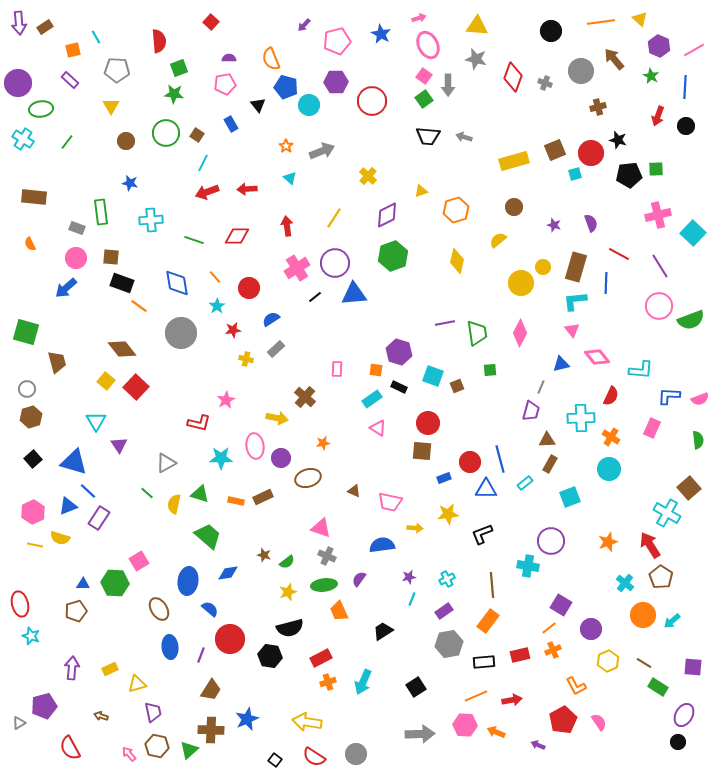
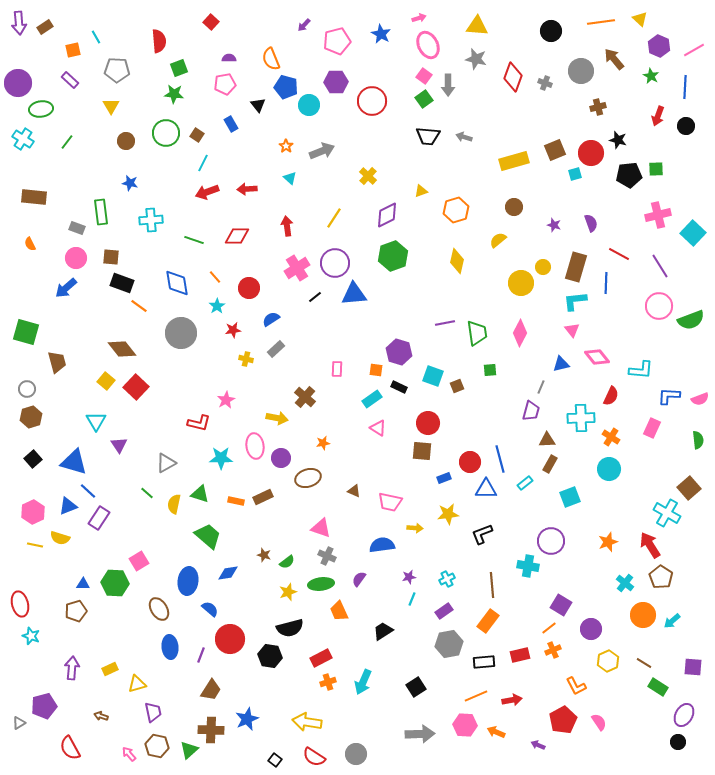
green ellipse at (324, 585): moved 3 px left, 1 px up
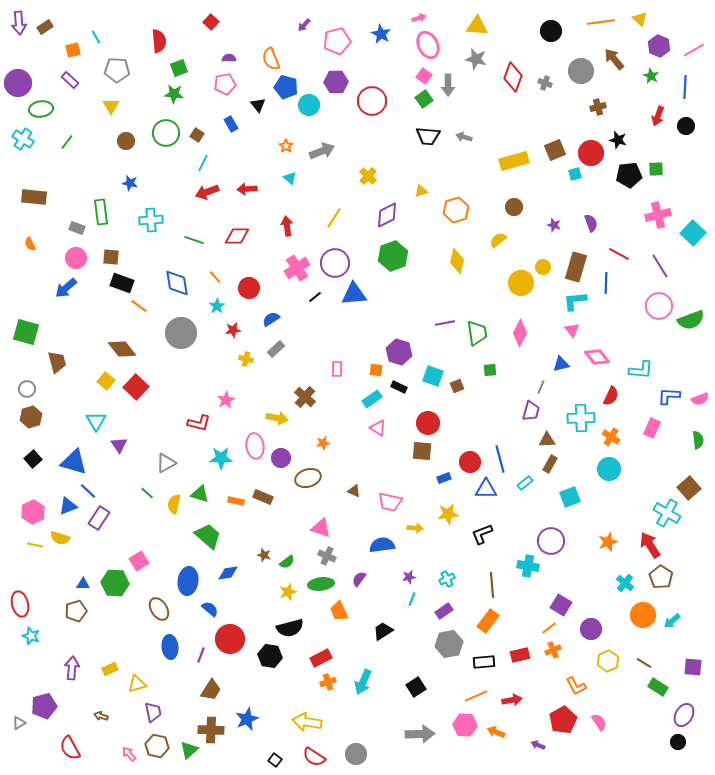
brown rectangle at (263, 497): rotated 48 degrees clockwise
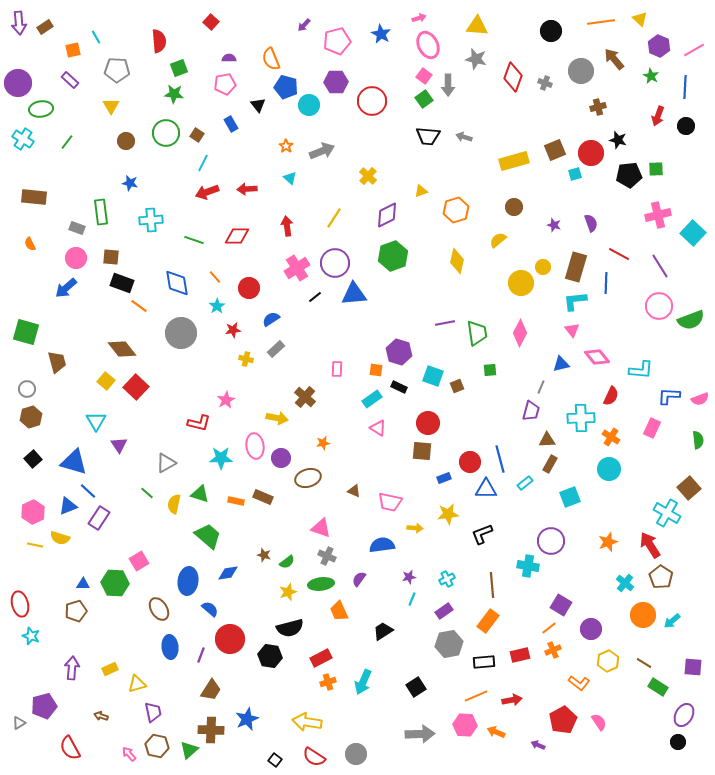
orange L-shape at (576, 686): moved 3 px right, 3 px up; rotated 25 degrees counterclockwise
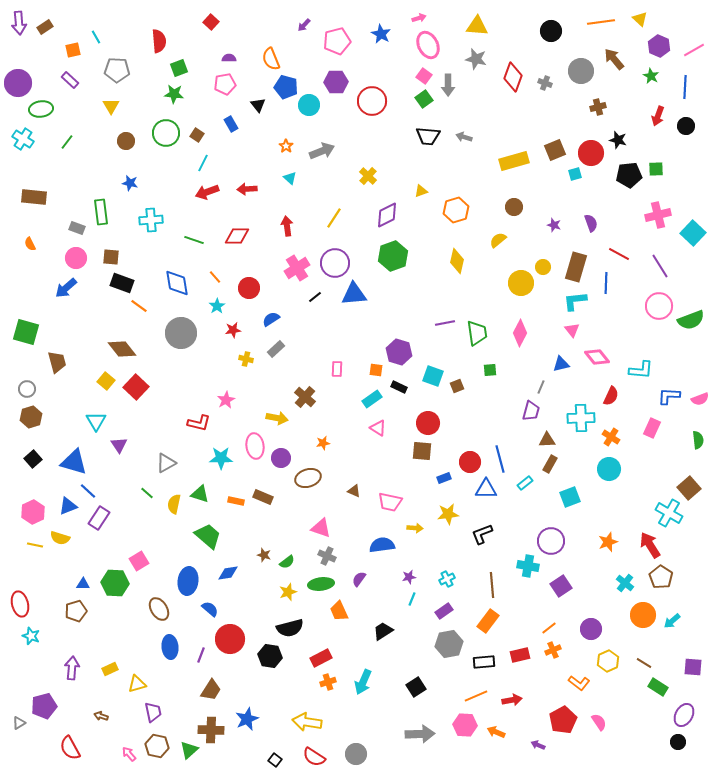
cyan cross at (667, 513): moved 2 px right
purple square at (561, 605): moved 19 px up; rotated 25 degrees clockwise
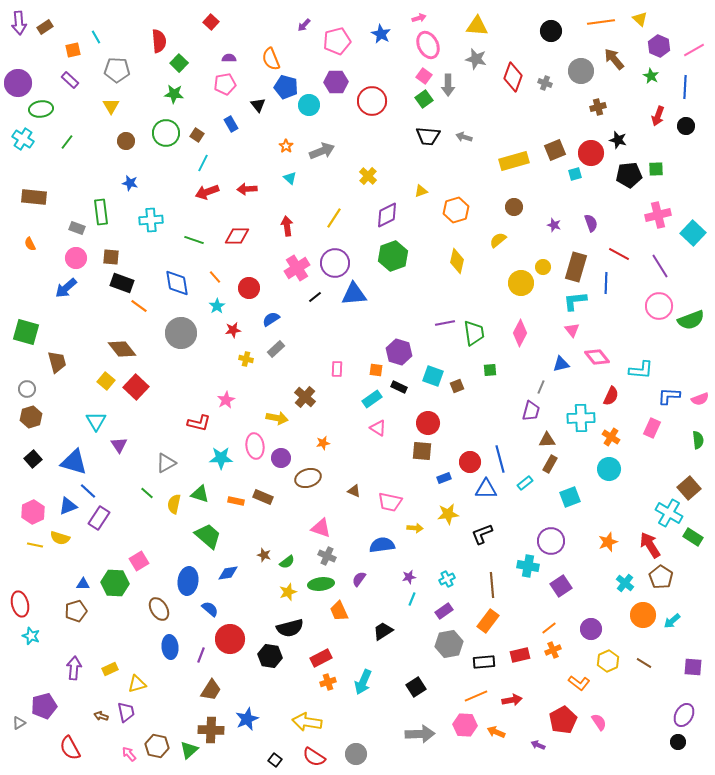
green square at (179, 68): moved 5 px up; rotated 24 degrees counterclockwise
green trapezoid at (477, 333): moved 3 px left
purple arrow at (72, 668): moved 2 px right
green rectangle at (658, 687): moved 35 px right, 150 px up
purple trapezoid at (153, 712): moved 27 px left
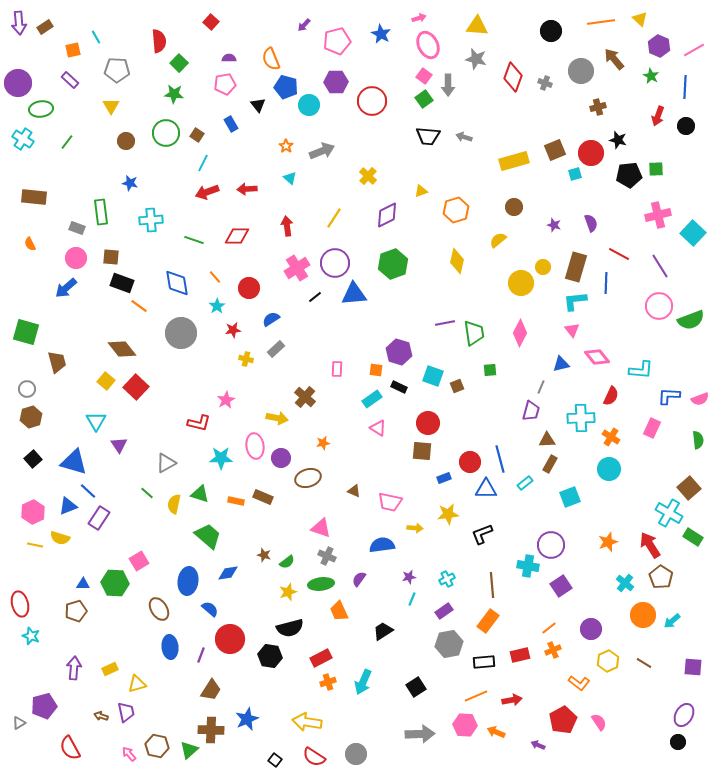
green hexagon at (393, 256): moved 8 px down
purple circle at (551, 541): moved 4 px down
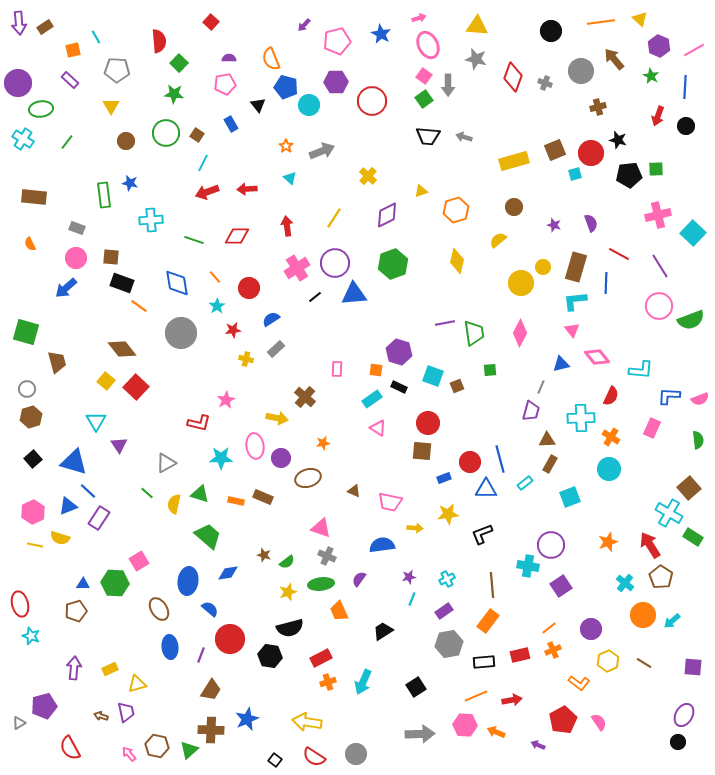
green rectangle at (101, 212): moved 3 px right, 17 px up
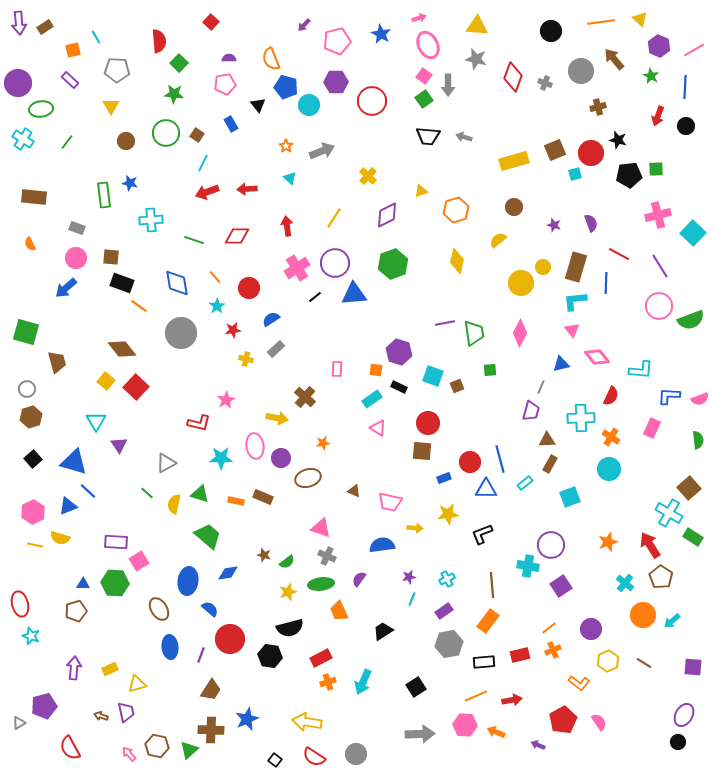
purple rectangle at (99, 518): moved 17 px right, 24 px down; rotated 60 degrees clockwise
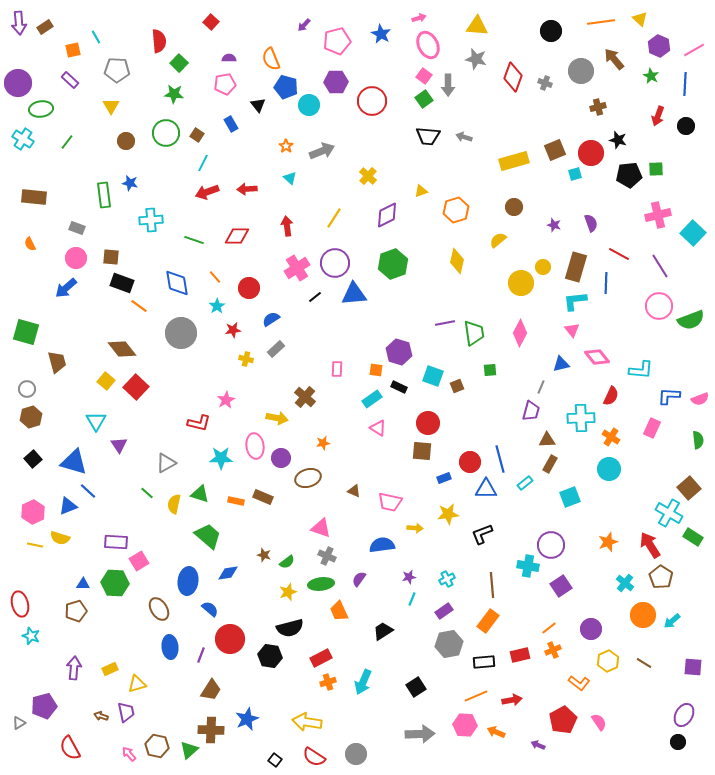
blue line at (685, 87): moved 3 px up
